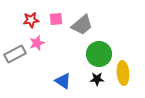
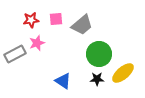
yellow ellipse: rotated 55 degrees clockwise
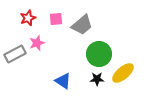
red star: moved 3 px left, 2 px up; rotated 14 degrees counterclockwise
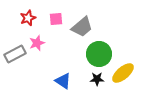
gray trapezoid: moved 2 px down
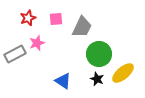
gray trapezoid: rotated 25 degrees counterclockwise
black star: rotated 24 degrees clockwise
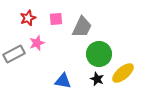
gray rectangle: moved 1 px left
blue triangle: rotated 24 degrees counterclockwise
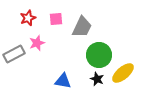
green circle: moved 1 px down
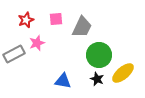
red star: moved 2 px left, 2 px down
